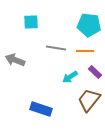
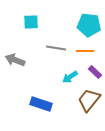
blue rectangle: moved 5 px up
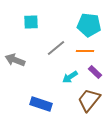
gray line: rotated 48 degrees counterclockwise
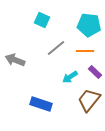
cyan square: moved 11 px right, 2 px up; rotated 28 degrees clockwise
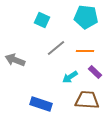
cyan pentagon: moved 3 px left, 8 px up
brown trapezoid: moved 2 px left; rotated 55 degrees clockwise
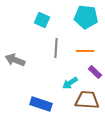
gray line: rotated 48 degrees counterclockwise
cyan arrow: moved 6 px down
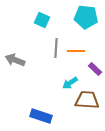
orange line: moved 9 px left
purple rectangle: moved 3 px up
blue rectangle: moved 12 px down
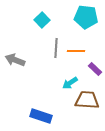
cyan square: rotated 21 degrees clockwise
